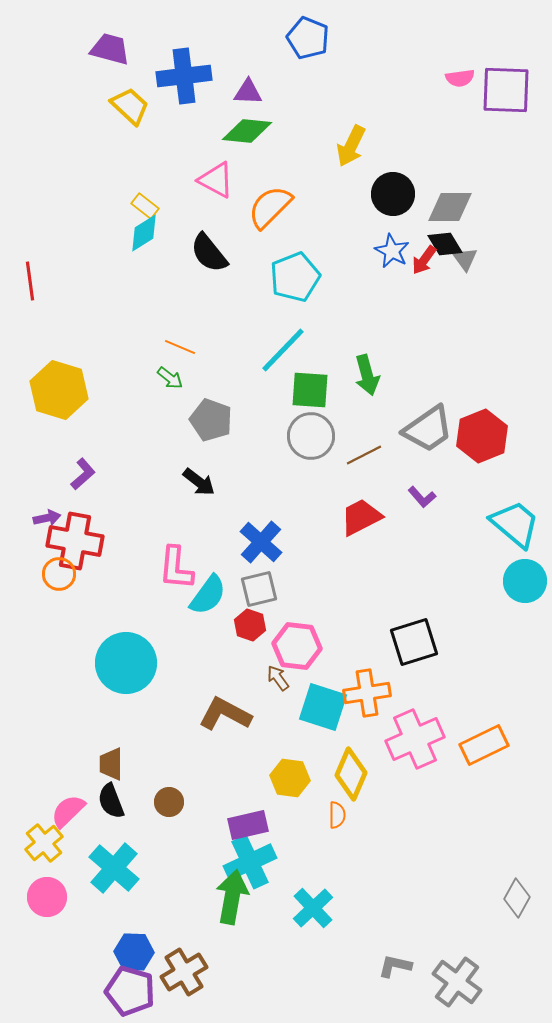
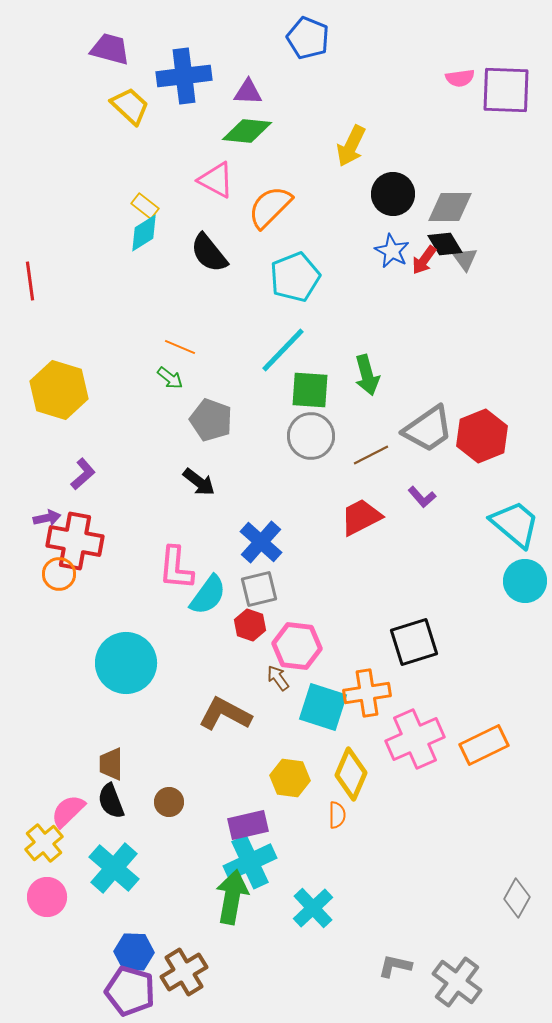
brown line at (364, 455): moved 7 px right
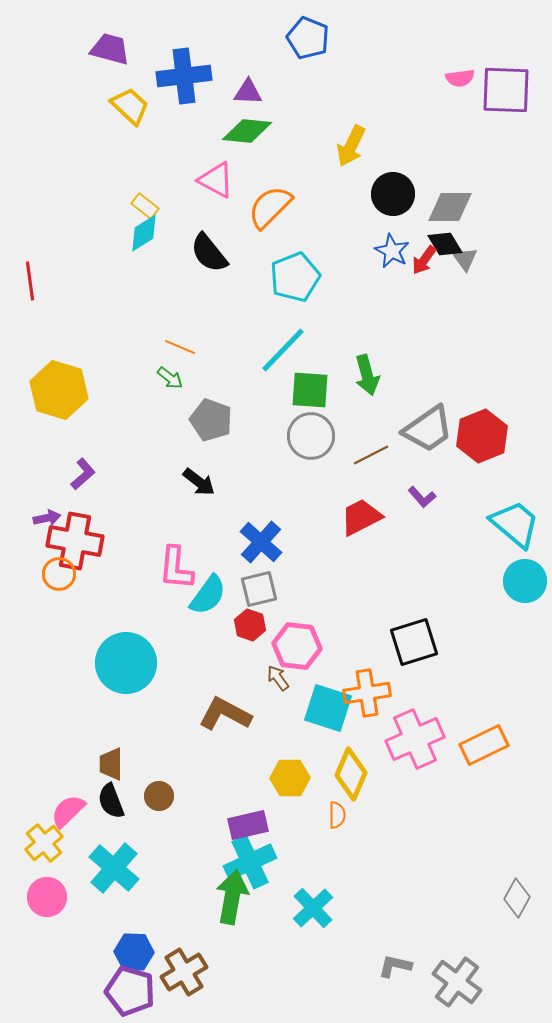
cyan square at (323, 707): moved 5 px right, 1 px down
yellow hexagon at (290, 778): rotated 9 degrees counterclockwise
brown circle at (169, 802): moved 10 px left, 6 px up
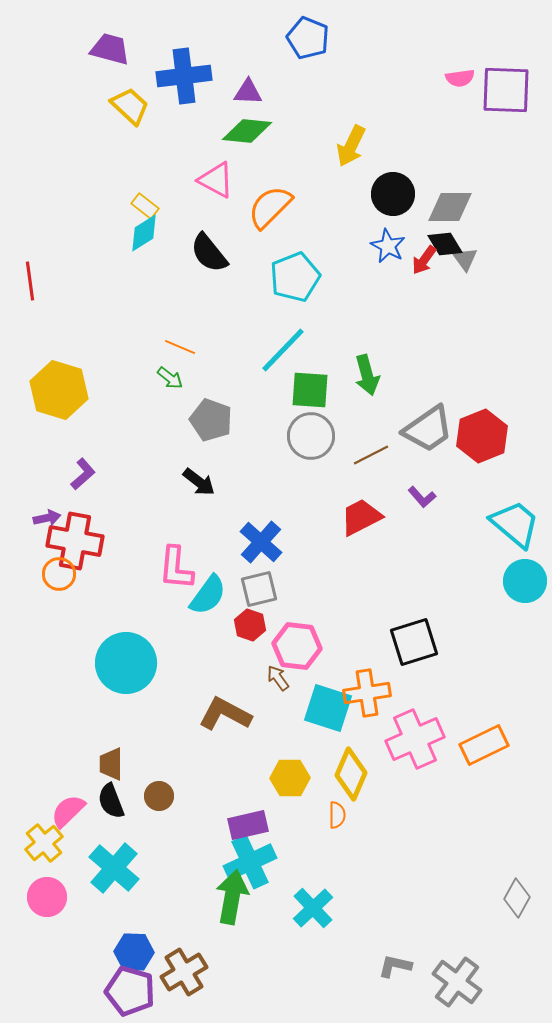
blue star at (392, 251): moved 4 px left, 5 px up
